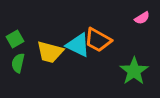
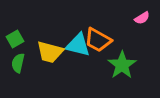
cyan triangle: rotated 12 degrees counterclockwise
green star: moved 12 px left, 6 px up
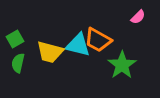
pink semicircle: moved 4 px left, 1 px up; rotated 14 degrees counterclockwise
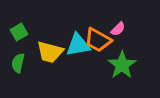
pink semicircle: moved 20 px left, 12 px down
green square: moved 4 px right, 7 px up
cyan triangle: rotated 24 degrees counterclockwise
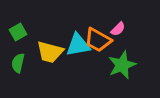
green square: moved 1 px left
green star: rotated 12 degrees clockwise
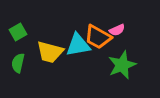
pink semicircle: moved 1 px left, 1 px down; rotated 21 degrees clockwise
orange trapezoid: moved 3 px up
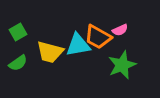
pink semicircle: moved 3 px right
green semicircle: rotated 138 degrees counterclockwise
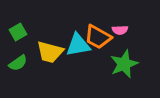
pink semicircle: rotated 21 degrees clockwise
green star: moved 2 px right, 1 px up
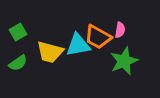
pink semicircle: rotated 77 degrees counterclockwise
green star: moved 3 px up
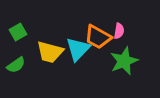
pink semicircle: moved 1 px left, 1 px down
cyan triangle: moved 4 px down; rotated 36 degrees counterclockwise
green semicircle: moved 2 px left, 2 px down
